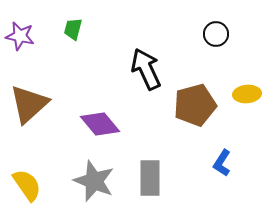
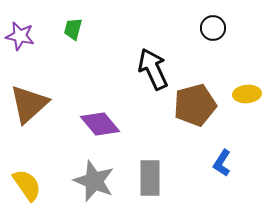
black circle: moved 3 px left, 6 px up
black arrow: moved 7 px right
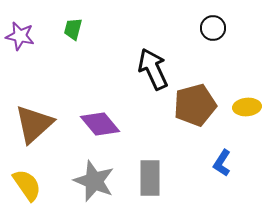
yellow ellipse: moved 13 px down
brown triangle: moved 5 px right, 20 px down
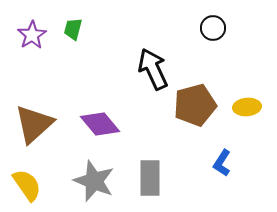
purple star: moved 12 px right, 1 px up; rotated 28 degrees clockwise
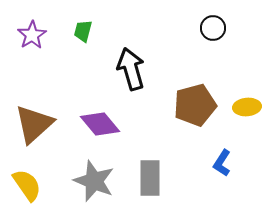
green trapezoid: moved 10 px right, 2 px down
black arrow: moved 22 px left; rotated 9 degrees clockwise
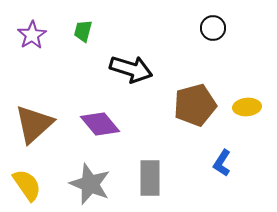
black arrow: rotated 123 degrees clockwise
gray star: moved 4 px left, 3 px down
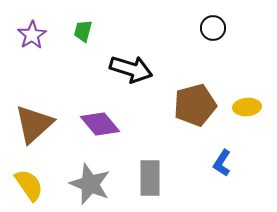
yellow semicircle: moved 2 px right
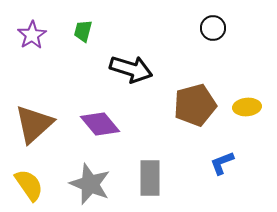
blue L-shape: rotated 36 degrees clockwise
